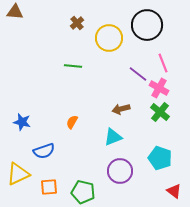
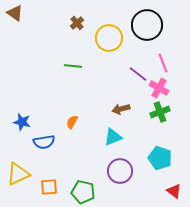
brown triangle: moved 1 px down; rotated 30 degrees clockwise
green cross: rotated 30 degrees clockwise
blue semicircle: moved 9 px up; rotated 10 degrees clockwise
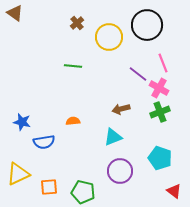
yellow circle: moved 1 px up
orange semicircle: moved 1 px right, 1 px up; rotated 56 degrees clockwise
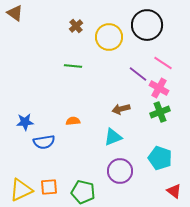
brown cross: moved 1 px left, 3 px down
pink line: rotated 36 degrees counterclockwise
blue star: moved 3 px right; rotated 18 degrees counterclockwise
yellow triangle: moved 3 px right, 16 px down
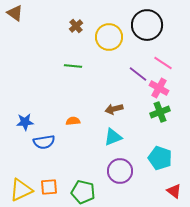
brown arrow: moved 7 px left
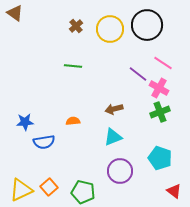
yellow circle: moved 1 px right, 8 px up
orange square: rotated 36 degrees counterclockwise
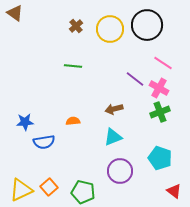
purple line: moved 3 px left, 5 px down
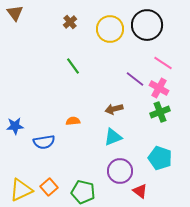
brown triangle: rotated 18 degrees clockwise
brown cross: moved 6 px left, 4 px up
green line: rotated 48 degrees clockwise
blue star: moved 10 px left, 4 px down
red triangle: moved 34 px left
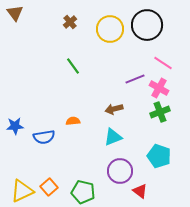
purple line: rotated 60 degrees counterclockwise
blue semicircle: moved 5 px up
cyan pentagon: moved 1 px left, 2 px up
yellow triangle: moved 1 px right, 1 px down
